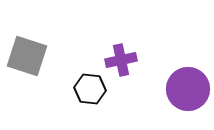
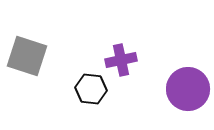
black hexagon: moved 1 px right
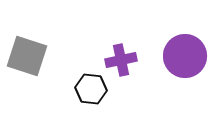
purple circle: moved 3 px left, 33 px up
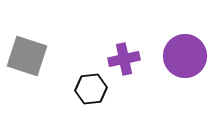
purple cross: moved 3 px right, 1 px up
black hexagon: rotated 12 degrees counterclockwise
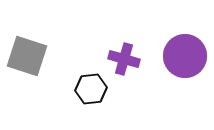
purple cross: rotated 28 degrees clockwise
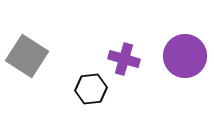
gray square: rotated 15 degrees clockwise
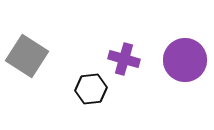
purple circle: moved 4 px down
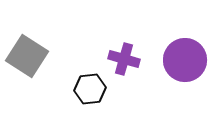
black hexagon: moved 1 px left
